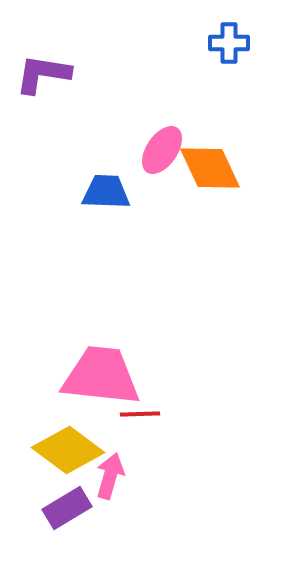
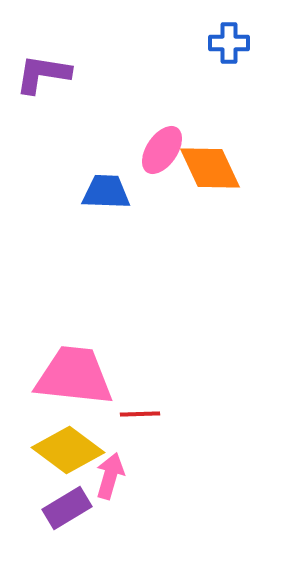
pink trapezoid: moved 27 px left
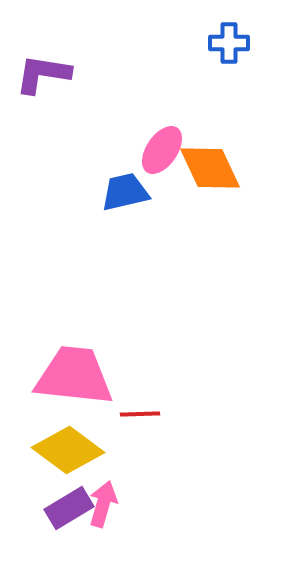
blue trapezoid: moved 19 px right; rotated 15 degrees counterclockwise
pink arrow: moved 7 px left, 28 px down
purple rectangle: moved 2 px right
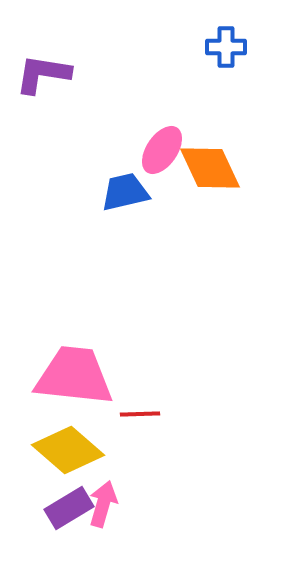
blue cross: moved 3 px left, 4 px down
yellow diamond: rotated 4 degrees clockwise
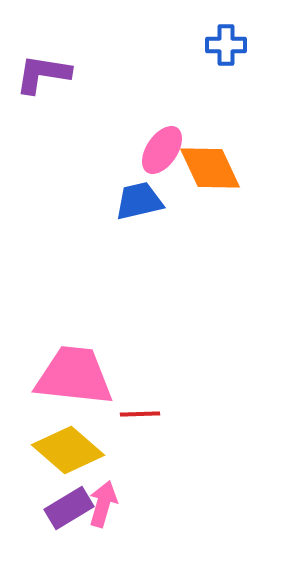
blue cross: moved 2 px up
blue trapezoid: moved 14 px right, 9 px down
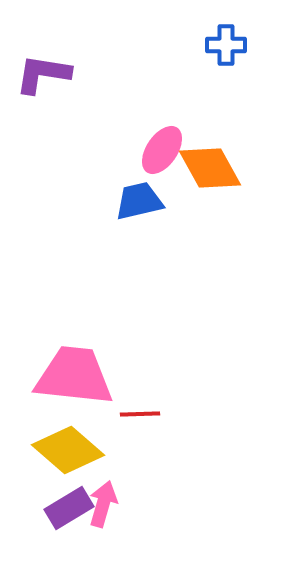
orange diamond: rotated 4 degrees counterclockwise
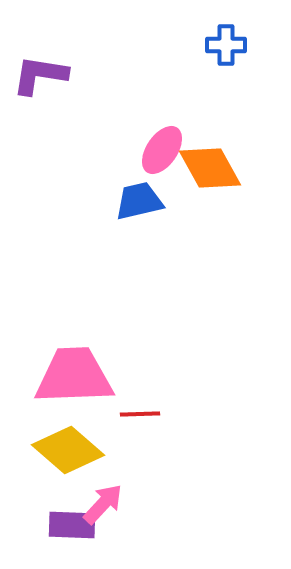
purple L-shape: moved 3 px left, 1 px down
pink trapezoid: rotated 8 degrees counterclockwise
pink arrow: rotated 27 degrees clockwise
purple rectangle: moved 3 px right, 17 px down; rotated 33 degrees clockwise
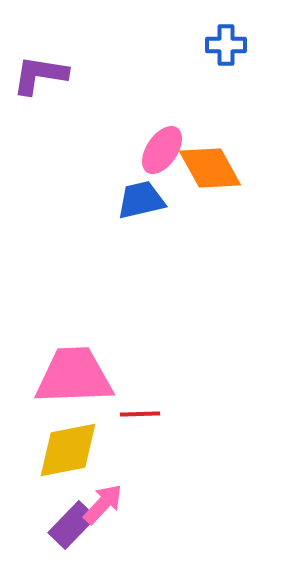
blue trapezoid: moved 2 px right, 1 px up
yellow diamond: rotated 52 degrees counterclockwise
purple rectangle: rotated 48 degrees counterclockwise
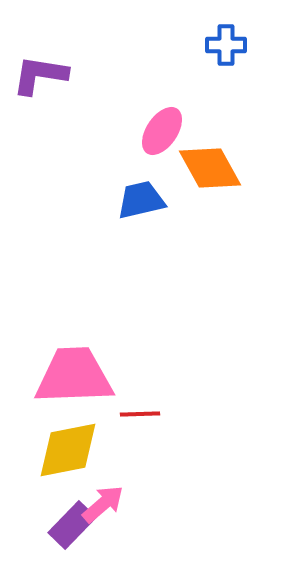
pink ellipse: moved 19 px up
pink arrow: rotated 6 degrees clockwise
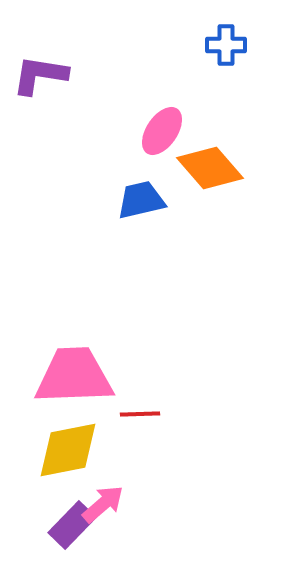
orange diamond: rotated 12 degrees counterclockwise
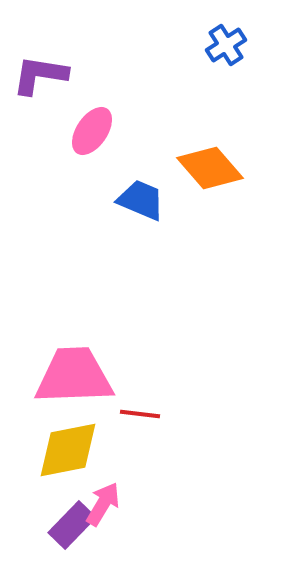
blue cross: rotated 33 degrees counterclockwise
pink ellipse: moved 70 px left
blue trapezoid: rotated 36 degrees clockwise
red line: rotated 9 degrees clockwise
pink arrow: rotated 18 degrees counterclockwise
